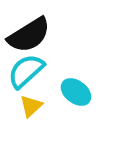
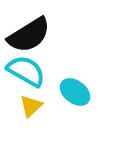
cyan semicircle: rotated 72 degrees clockwise
cyan ellipse: moved 1 px left
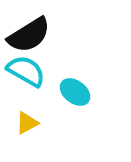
yellow triangle: moved 4 px left, 17 px down; rotated 15 degrees clockwise
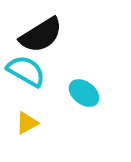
black semicircle: moved 12 px right
cyan ellipse: moved 9 px right, 1 px down
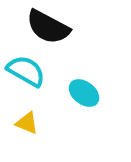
black semicircle: moved 7 px right, 8 px up; rotated 60 degrees clockwise
yellow triangle: rotated 50 degrees clockwise
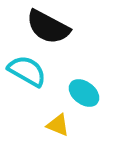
cyan semicircle: moved 1 px right
yellow triangle: moved 31 px right, 2 px down
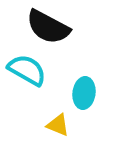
cyan semicircle: moved 1 px up
cyan ellipse: rotated 60 degrees clockwise
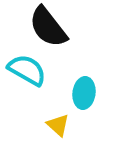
black semicircle: rotated 24 degrees clockwise
yellow triangle: rotated 20 degrees clockwise
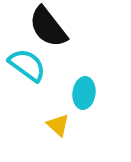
cyan semicircle: moved 5 px up; rotated 6 degrees clockwise
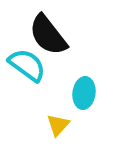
black semicircle: moved 8 px down
yellow triangle: rotated 30 degrees clockwise
